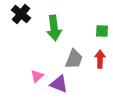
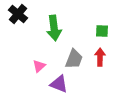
black cross: moved 3 px left
red arrow: moved 2 px up
pink triangle: moved 2 px right, 10 px up
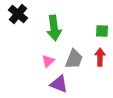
pink triangle: moved 9 px right, 5 px up
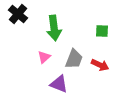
red arrow: moved 8 px down; rotated 114 degrees clockwise
pink triangle: moved 4 px left, 4 px up
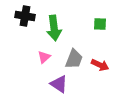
black cross: moved 7 px right, 2 px down; rotated 30 degrees counterclockwise
green square: moved 2 px left, 7 px up
purple triangle: rotated 12 degrees clockwise
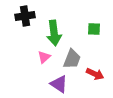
black cross: rotated 18 degrees counterclockwise
green square: moved 6 px left, 5 px down
green arrow: moved 5 px down
gray trapezoid: moved 2 px left
red arrow: moved 5 px left, 9 px down
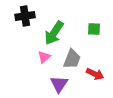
green arrow: rotated 40 degrees clockwise
purple triangle: rotated 30 degrees clockwise
